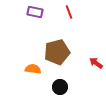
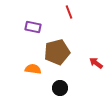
purple rectangle: moved 2 px left, 15 px down
black circle: moved 1 px down
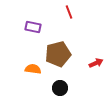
brown pentagon: moved 1 px right, 2 px down
red arrow: rotated 120 degrees clockwise
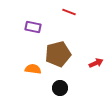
red line: rotated 48 degrees counterclockwise
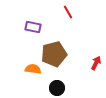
red line: moved 1 px left; rotated 40 degrees clockwise
brown pentagon: moved 4 px left
red arrow: rotated 40 degrees counterclockwise
black circle: moved 3 px left
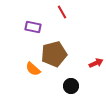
red line: moved 6 px left
red arrow: rotated 40 degrees clockwise
orange semicircle: rotated 147 degrees counterclockwise
black circle: moved 14 px right, 2 px up
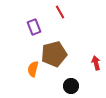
red line: moved 2 px left
purple rectangle: moved 1 px right; rotated 56 degrees clockwise
red arrow: rotated 80 degrees counterclockwise
orange semicircle: rotated 63 degrees clockwise
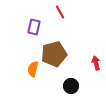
purple rectangle: rotated 35 degrees clockwise
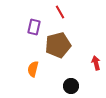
brown pentagon: moved 4 px right, 9 px up
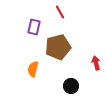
brown pentagon: moved 2 px down
